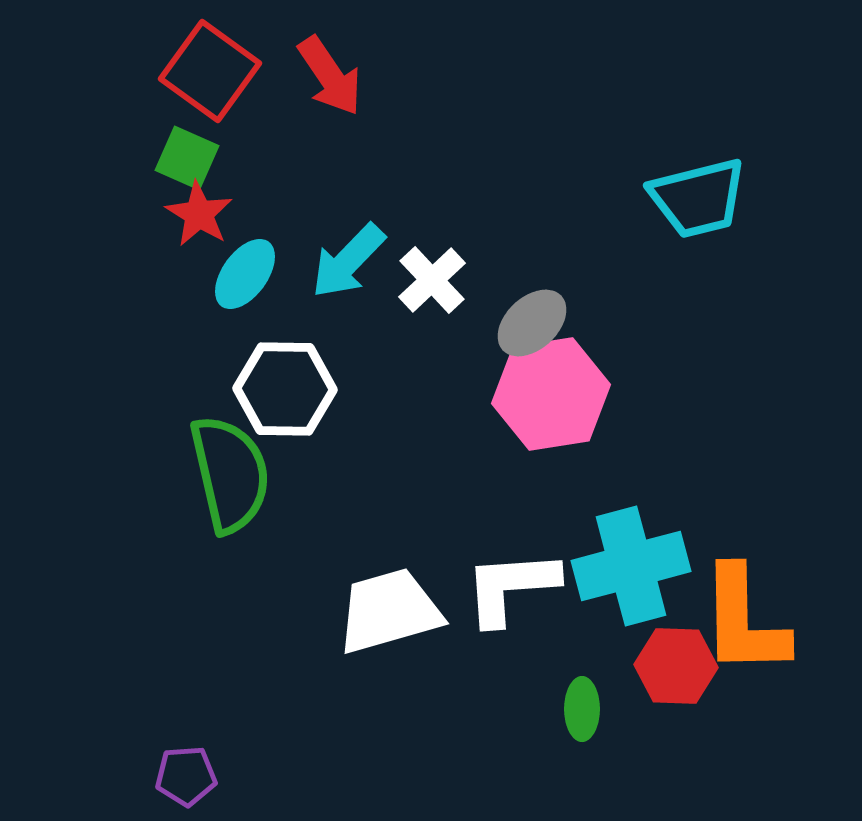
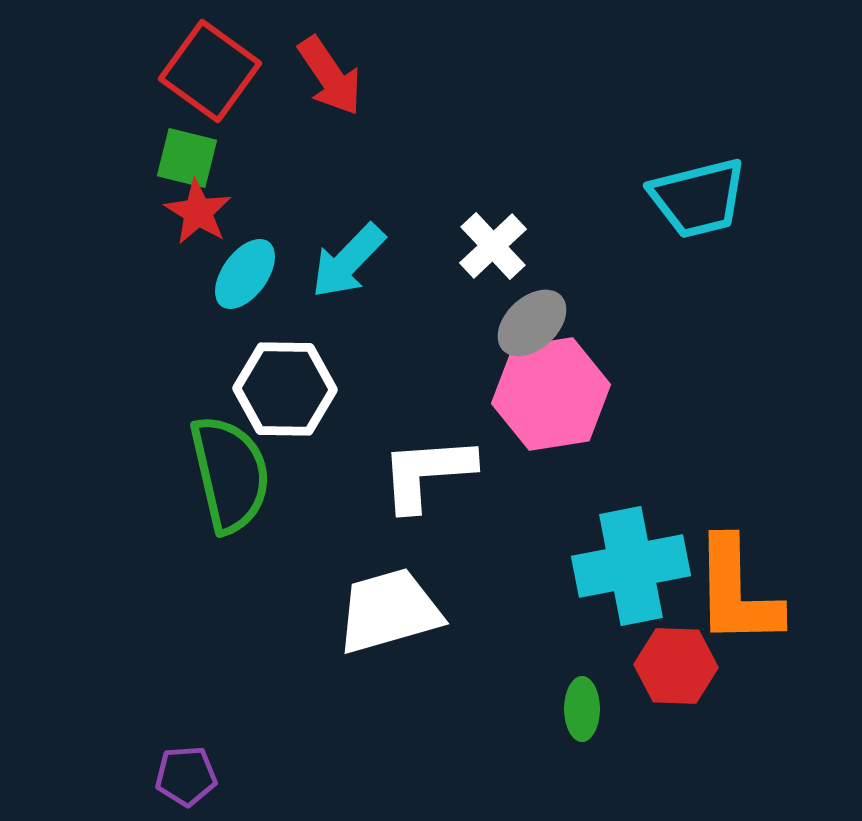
green square: rotated 10 degrees counterclockwise
red star: moved 1 px left, 2 px up
white cross: moved 61 px right, 34 px up
cyan cross: rotated 4 degrees clockwise
white L-shape: moved 84 px left, 114 px up
orange L-shape: moved 7 px left, 29 px up
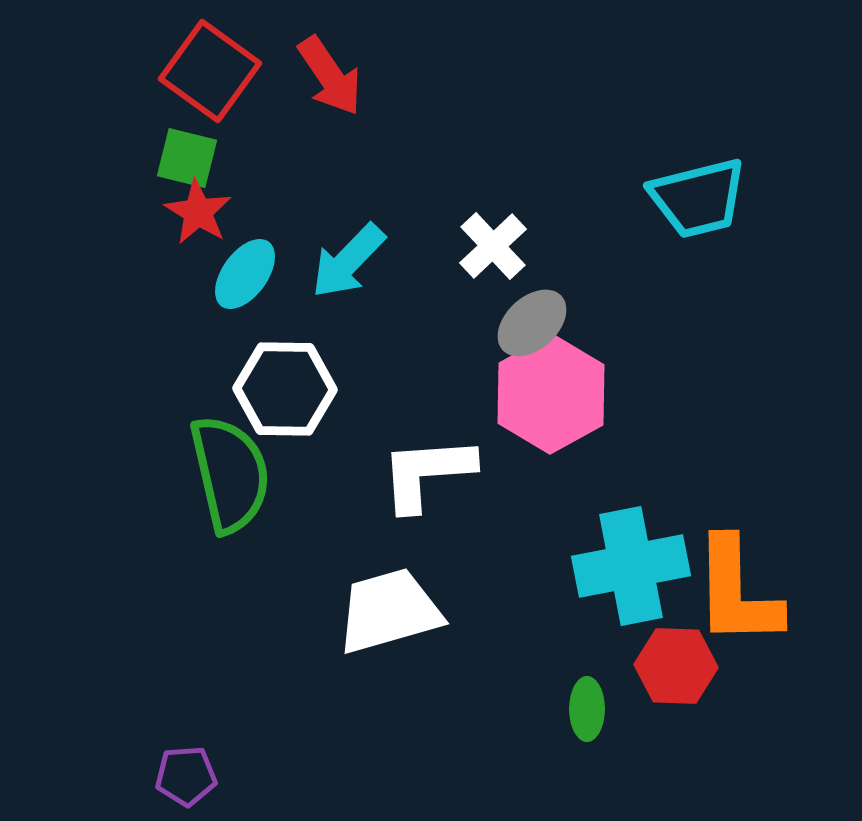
pink hexagon: rotated 20 degrees counterclockwise
green ellipse: moved 5 px right
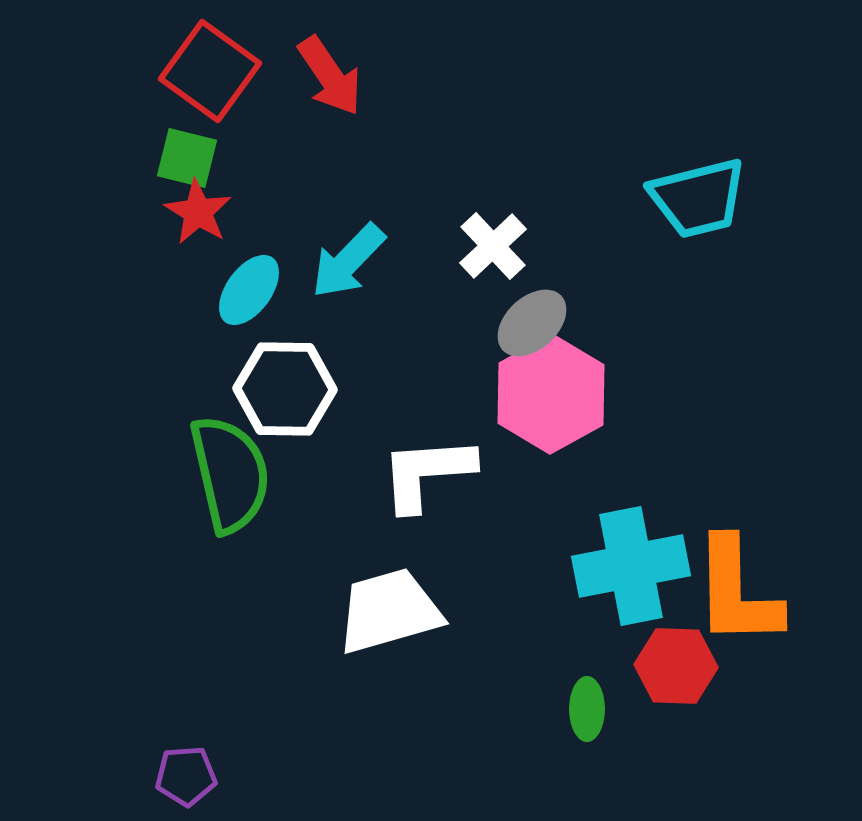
cyan ellipse: moved 4 px right, 16 px down
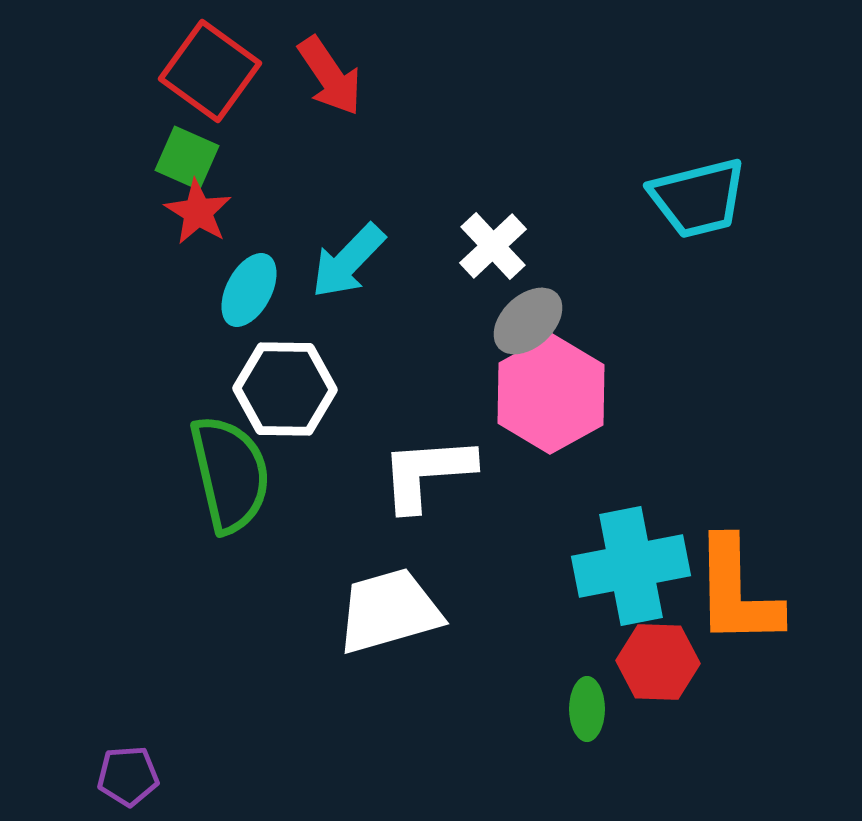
green square: rotated 10 degrees clockwise
cyan ellipse: rotated 8 degrees counterclockwise
gray ellipse: moved 4 px left, 2 px up
red hexagon: moved 18 px left, 4 px up
purple pentagon: moved 58 px left
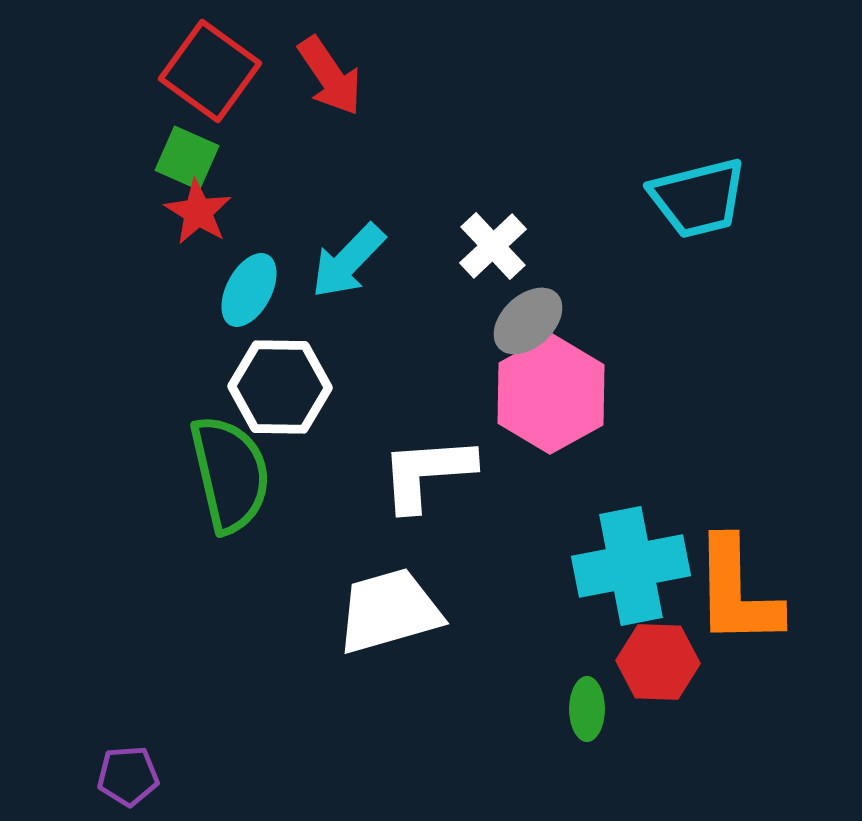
white hexagon: moved 5 px left, 2 px up
